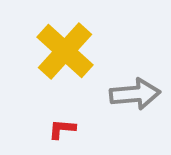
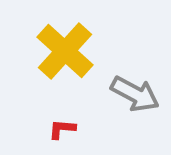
gray arrow: rotated 33 degrees clockwise
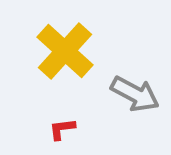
red L-shape: rotated 12 degrees counterclockwise
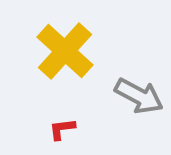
gray arrow: moved 4 px right, 2 px down
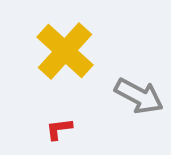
red L-shape: moved 3 px left
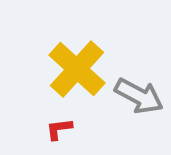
yellow cross: moved 12 px right, 18 px down
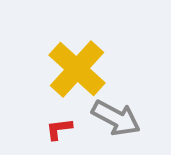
gray arrow: moved 23 px left, 22 px down
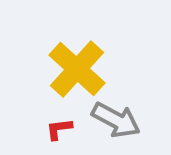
gray arrow: moved 2 px down
